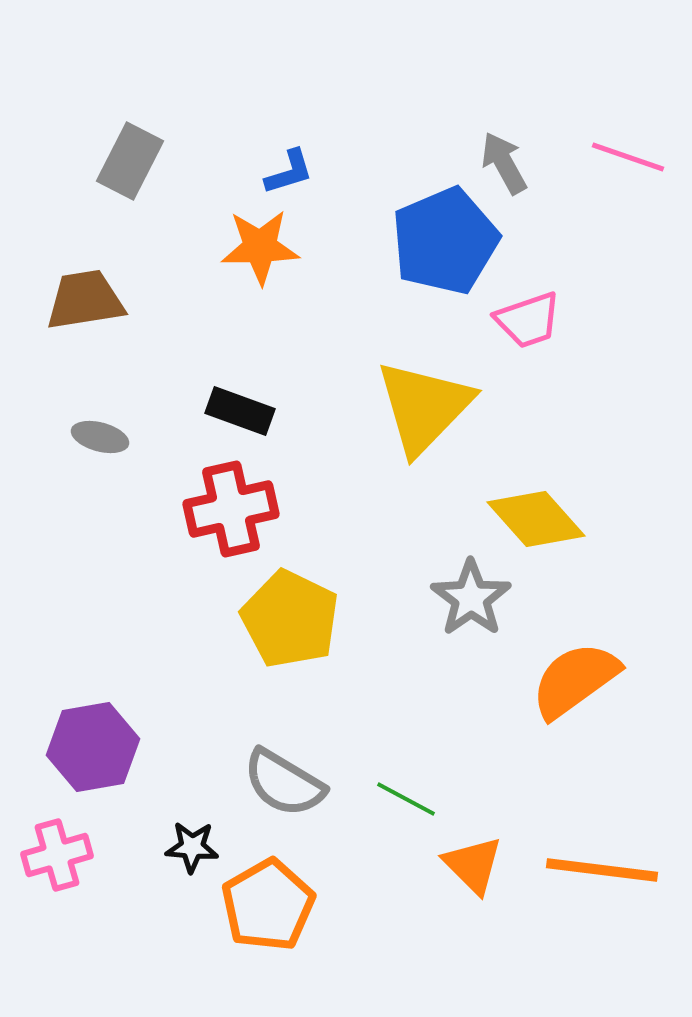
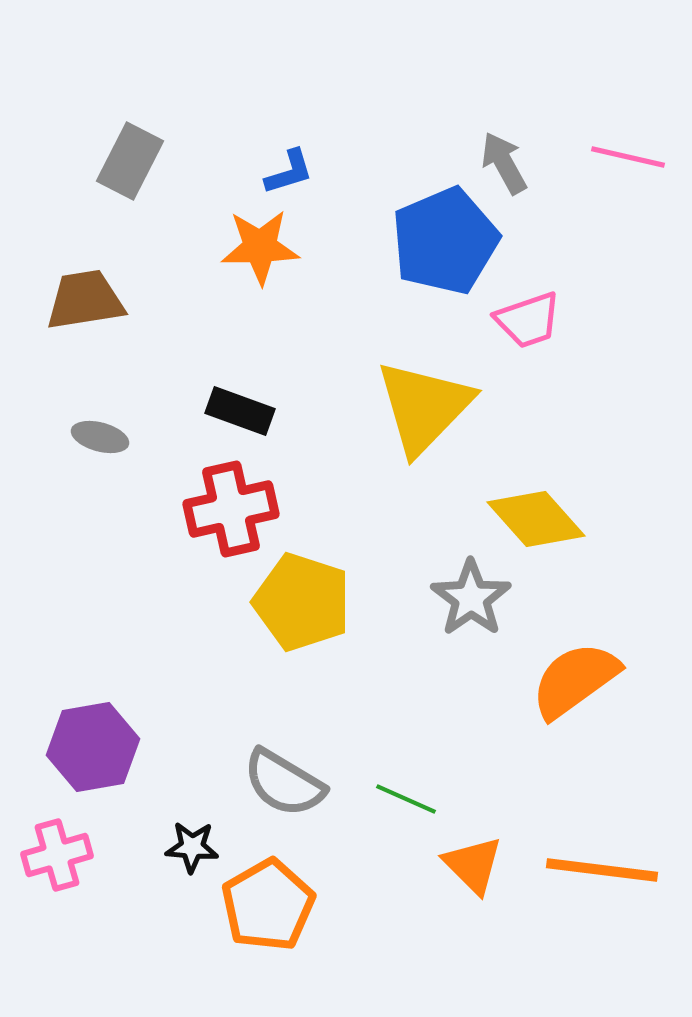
pink line: rotated 6 degrees counterclockwise
yellow pentagon: moved 12 px right, 17 px up; rotated 8 degrees counterclockwise
green line: rotated 4 degrees counterclockwise
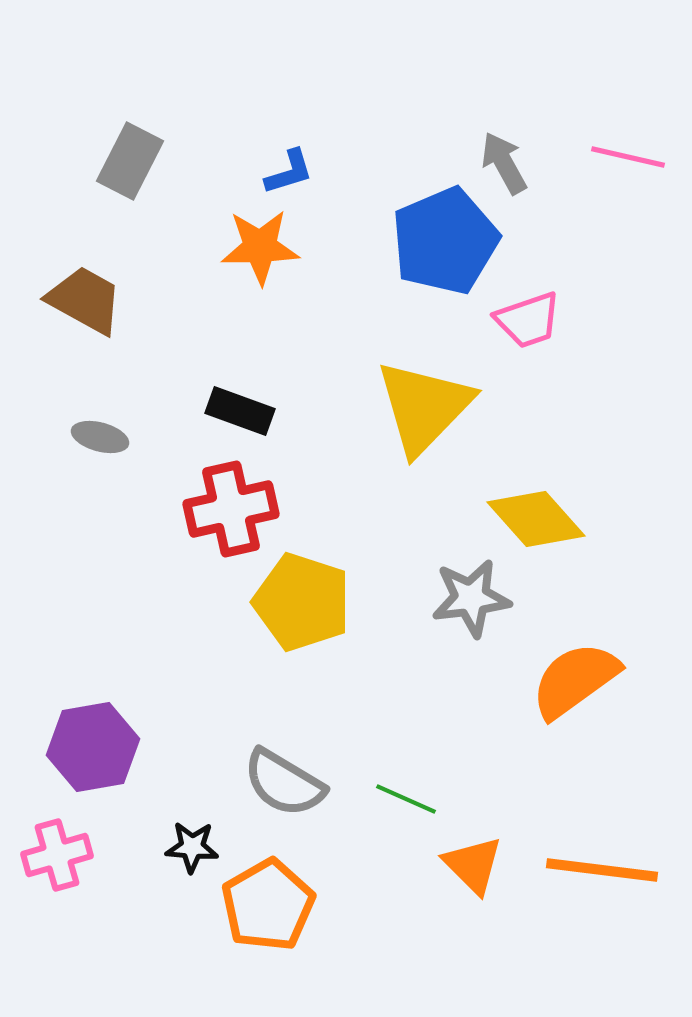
brown trapezoid: rotated 38 degrees clockwise
gray star: rotated 28 degrees clockwise
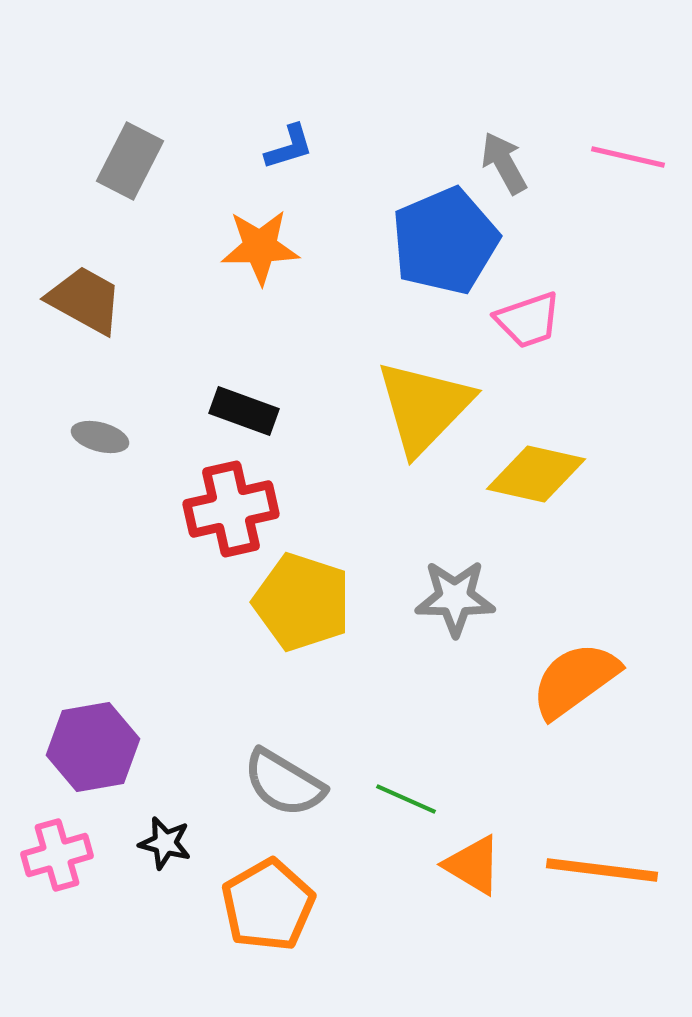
blue L-shape: moved 25 px up
black rectangle: moved 4 px right
yellow diamond: moved 45 px up; rotated 36 degrees counterclockwise
gray star: moved 16 px left; rotated 8 degrees clockwise
black star: moved 27 px left, 4 px up; rotated 10 degrees clockwise
orange triangle: rotated 14 degrees counterclockwise
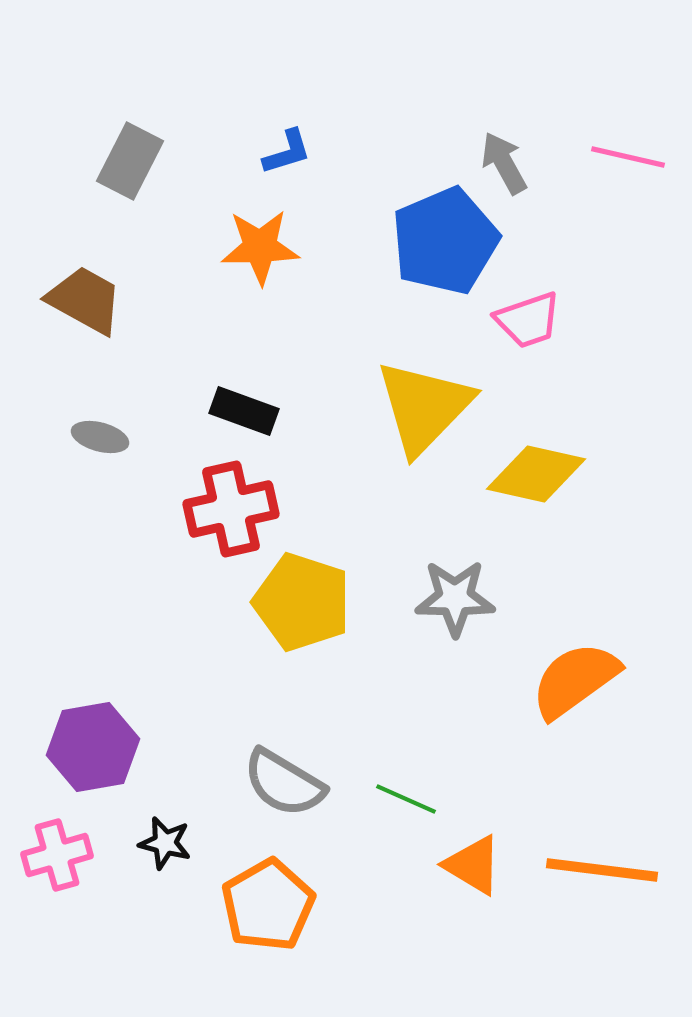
blue L-shape: moved 2 px left, 5 px down
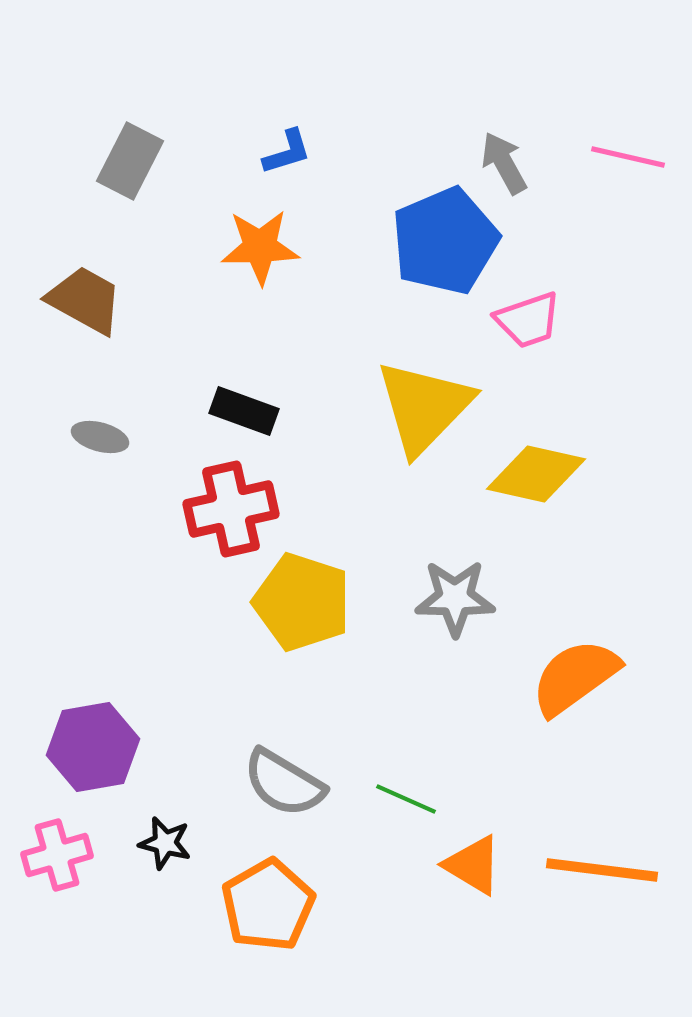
orange semicircle: moved 3 px up
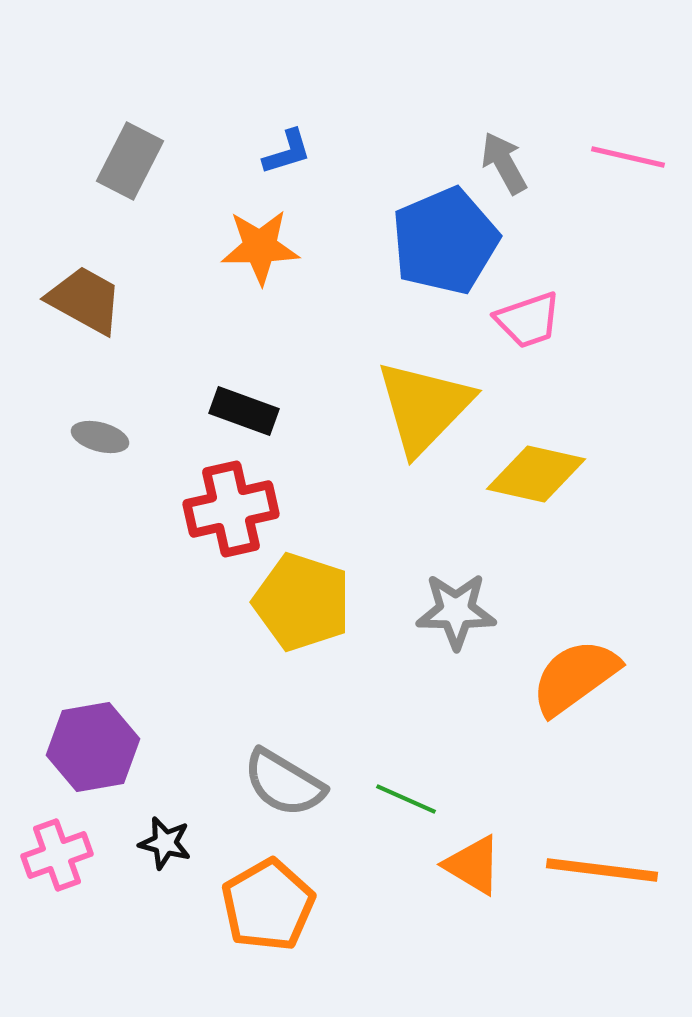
gray star: moved 1 px right, 13 px down
pink cross: rotated 4 degrees counterclockwise
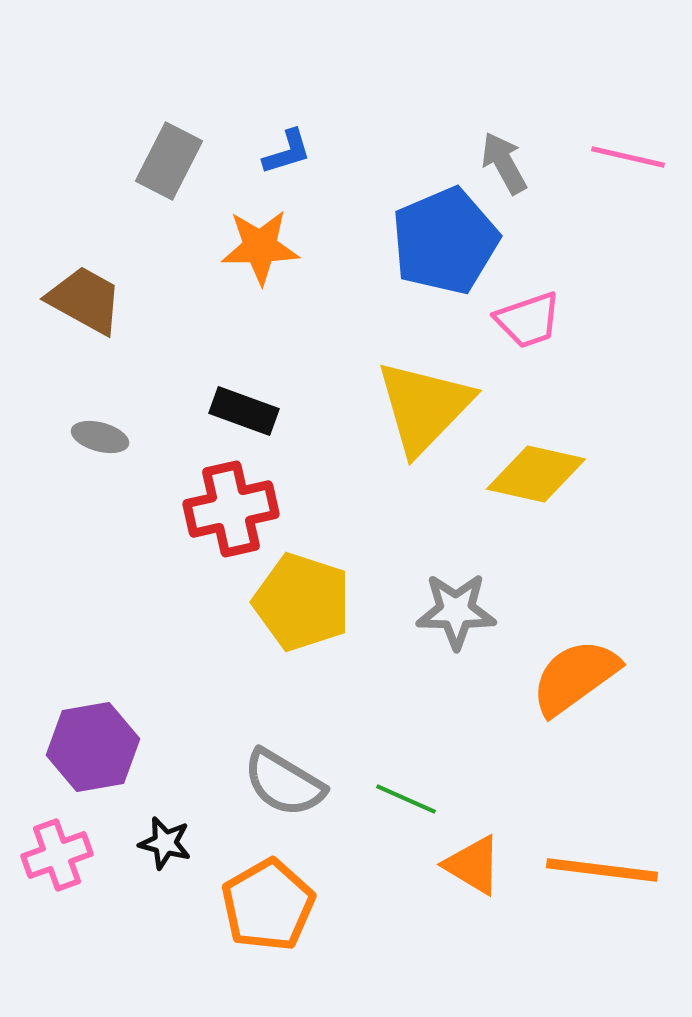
gray rectangle: moved 39 px right
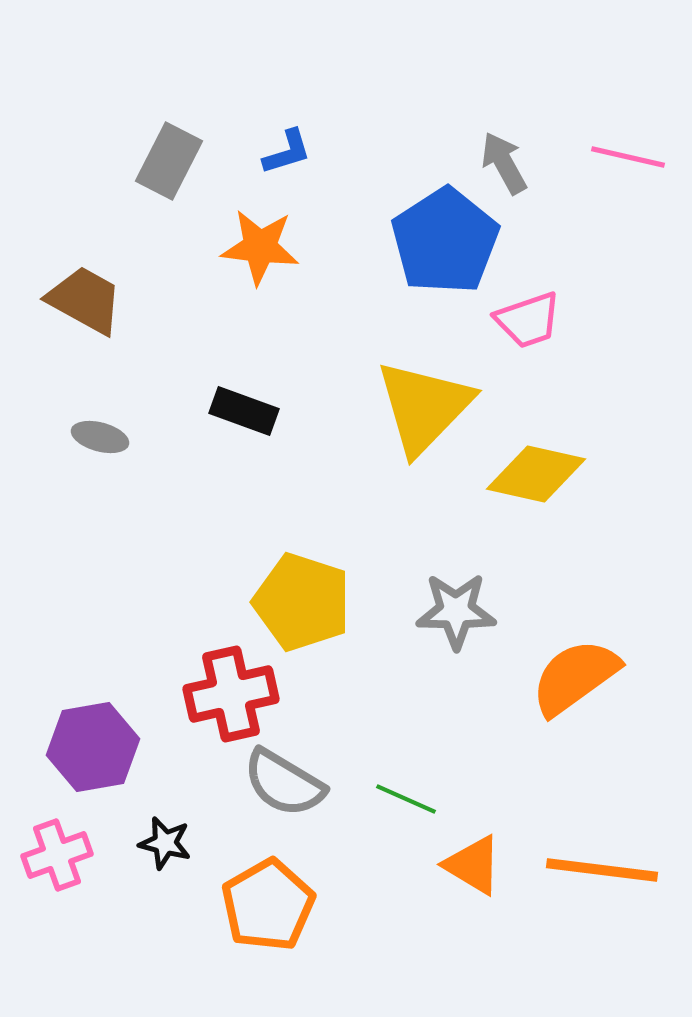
blue pentagon: rotated 10 degrees counterclockwise
orange star: rotated 8 degrees clockwise
red cross: moved 185 px down
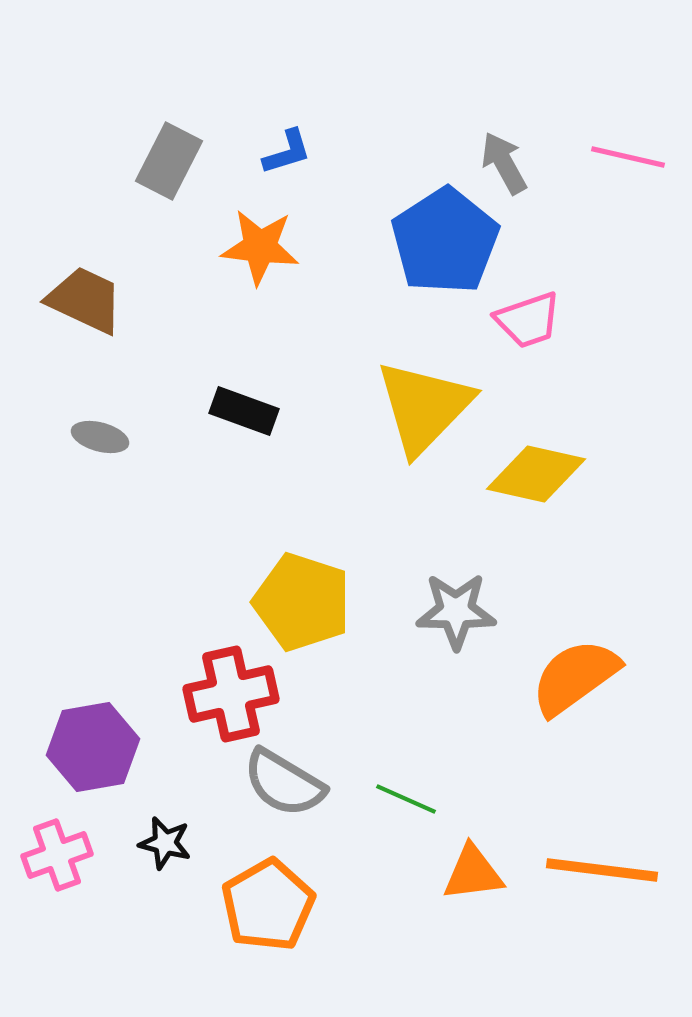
brown trapezoid: rotated 4 degrees counterclockwise
orange triangle: moved 8 px down; rotated 38 degrees counterclockwise
